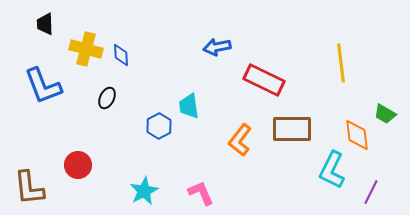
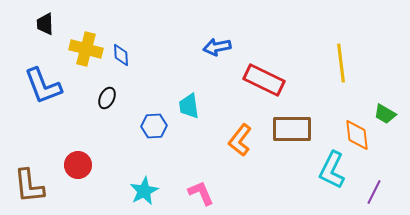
blue hexagon: moved 5 px left; rotated 25 degrees clockwise
brown L-shape: moved 2 px up
purple line: moved 3 px right
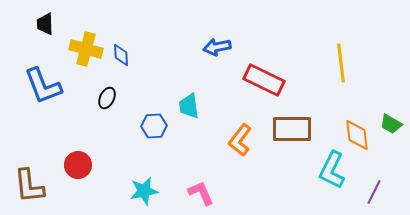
green trapezoid: moved 6 px right, 10 px down
cyan star: rotated 16 degrees clockwise
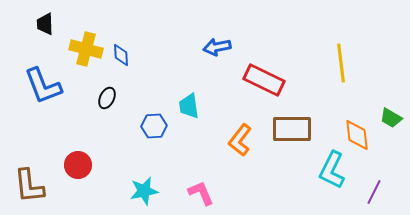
green trapezoid: moved 6 px up
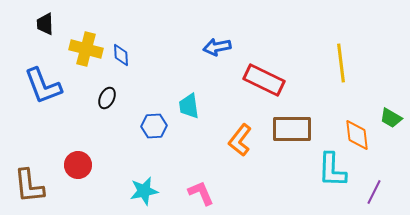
cyan L-shape: rotated 24 degrees counterclockwise
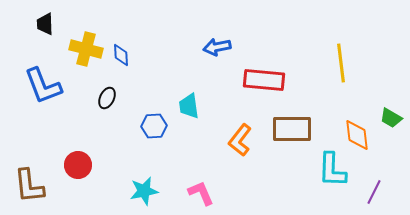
red rectangle: rotated 21 degrees counterclockwise
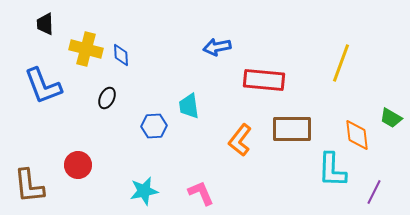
yellow line: rotated 27 degrees clockwise
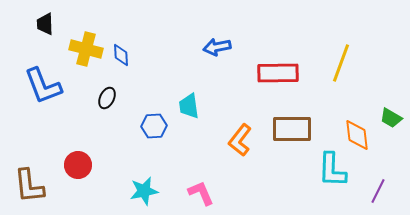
red rectangle: moved 14 px right, 7 px up; rotated 6 degrees counterclockwise
purple line: moved 4 px right, 1 px up
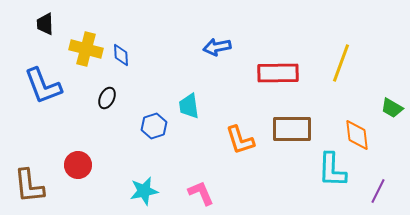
green trapezoid: moved 1 px right, 10 px up
blue hexagon: rotated 15 degrees counterclockwise
orange L-shape: rotated 56 degrees counterclockwise
